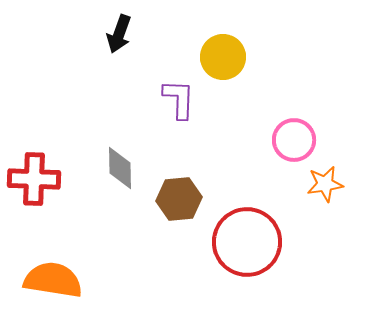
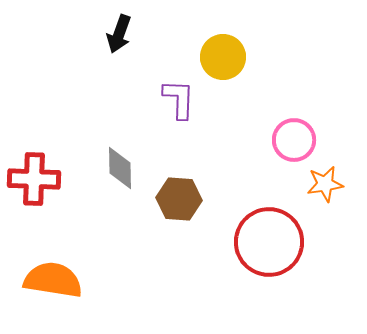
brown hexagon: rotated 9 degrees clockwise
red circle: moved 22 px right
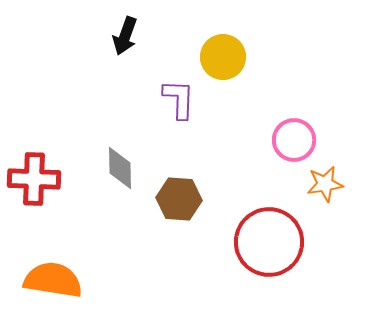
black arrow: moved 6 px right, 2 px down
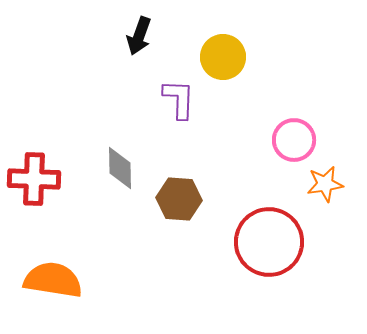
black arrow: moved 14 px right
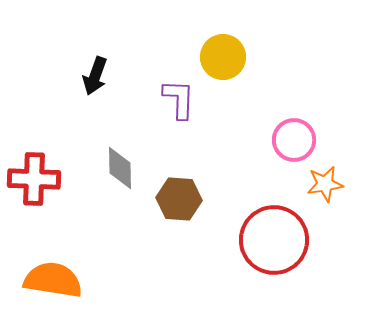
black arrow: moved 44 px left, 40 px down
red circle: moved 5 px right, 2 px up
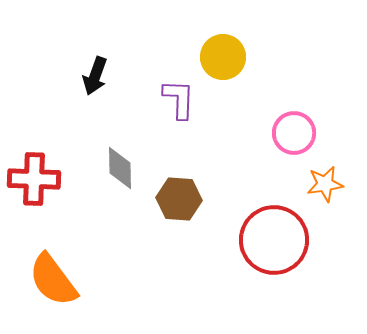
pink circle: moved 7 px up
orange semicircle: rotated 136 degrees counterclockwise
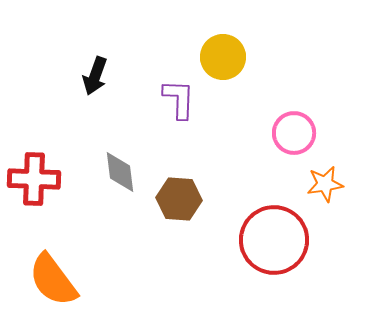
gray diamond: moved 4 px down; rotated 6 degrees counterclockwise
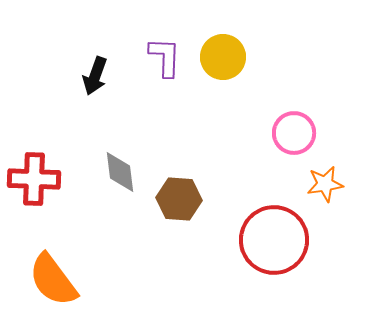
purple L-shape: moved 14 px left, 42 px up
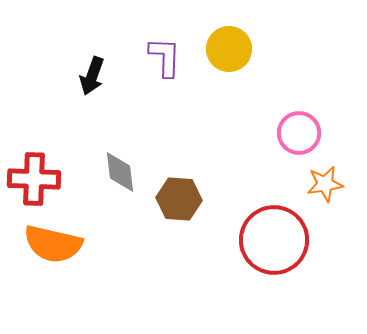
yellow circle: moved 6 px right, 8 px up
black arrow: moved 3 px left
pink circle: moved 5 px right
orange semicircle: moved 36 px up; rotated 40 degrees counterclockwise
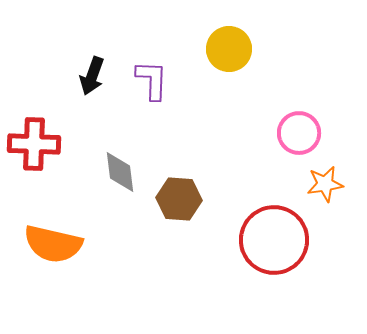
purple L-shape: moved 13 px left, 23 px down
red cross: moved 35 px up
